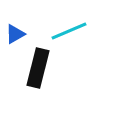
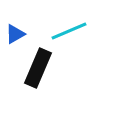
black rectangle: rotated 9 degrees clockwise
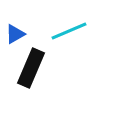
black rectangle: moved 7 px left
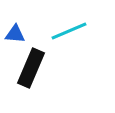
blue triangle: rotated 35 degrees clockwise
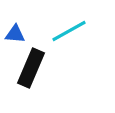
cyan line: rotated 6 degrees counterclockwise
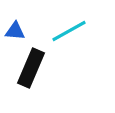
blue triangle: moved 3 px up
